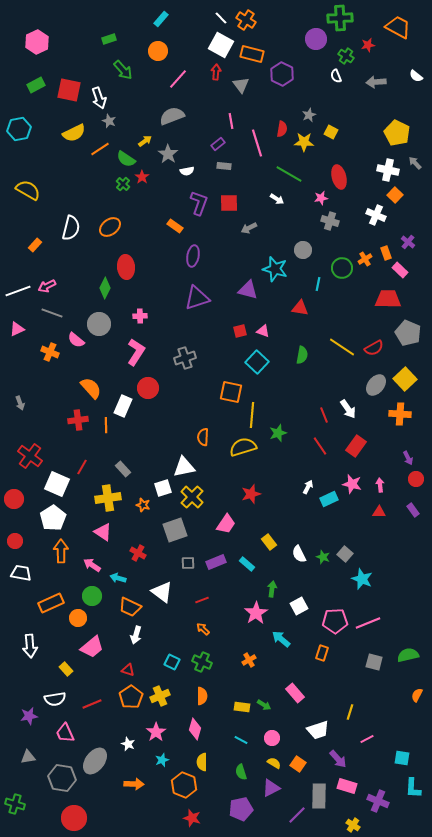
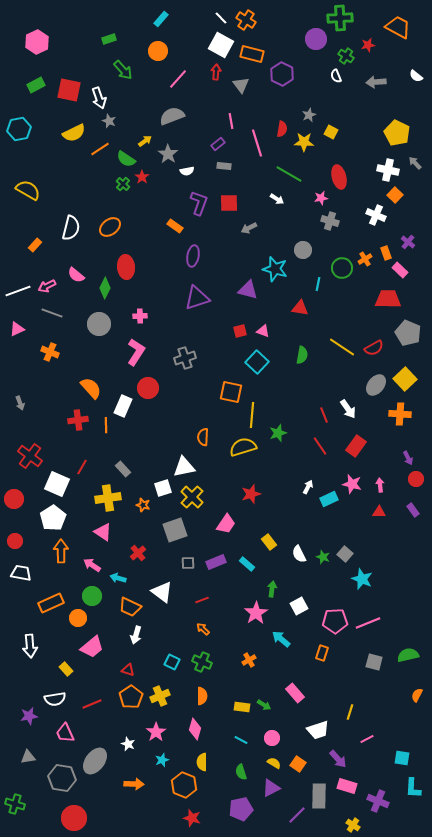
pink semicircle at (76, 340): moved 65 px up
red cross at (138, 553): rotated 21 degrees clockwise
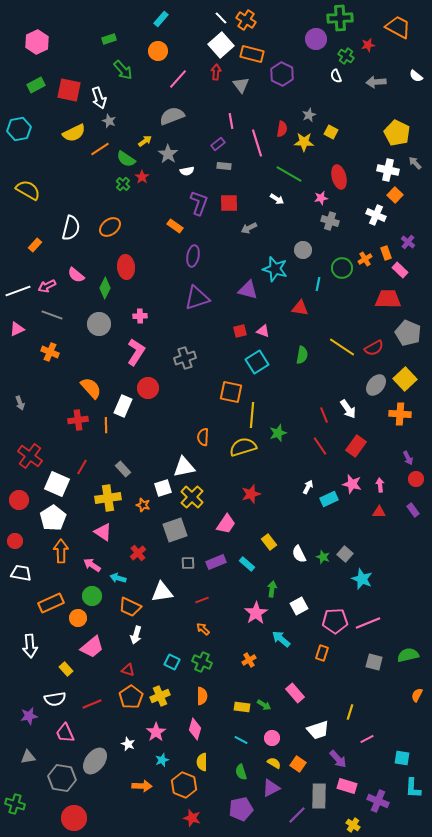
white square at (221, 45): rotated 20 degrees clockwise
gray line at (52, 313): moved 2 px down
cyan square at (257, 362): rotated 15 degrees clockwise
red circle at (14, 499): moved 5 px right, 1 px down
white triangle at (162, 592): rotated 45 degrees counterclockwise
orange arrow at (134, 784): moved 8 px right, 2 px down
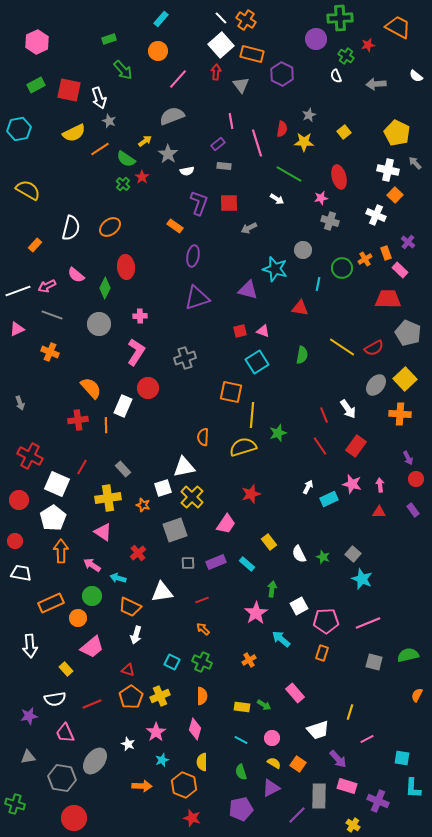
gray arrow at (376, 82): moved 2 px down
yellow square at (331, 132): moved 13 px right; rotated 24 degrees clockwise
red cross at (30, 456): rotated 10 degrees counterclockwise
gray square at (345, 554): moved 8 px right
pink pentagon at (335, 621): moved 9 px left
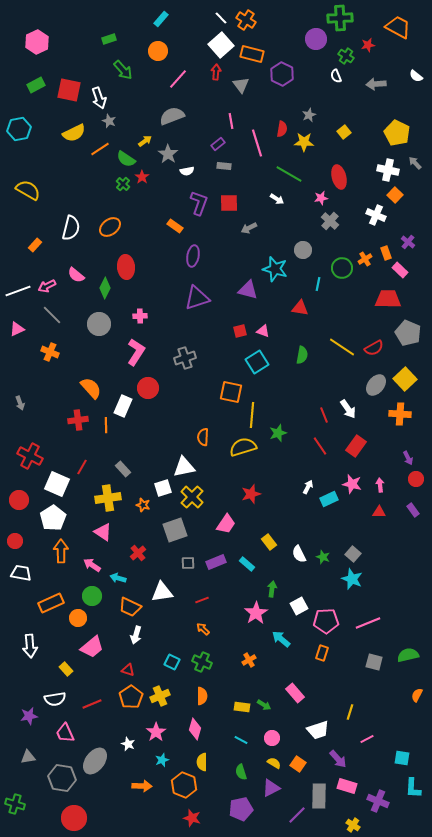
gray cross at (330, 221): rotated 24 degrees clockwise
gray line at (52, 315): rotated 25 degrees clockwise
cyan star at (362, 579): moved 10 px left
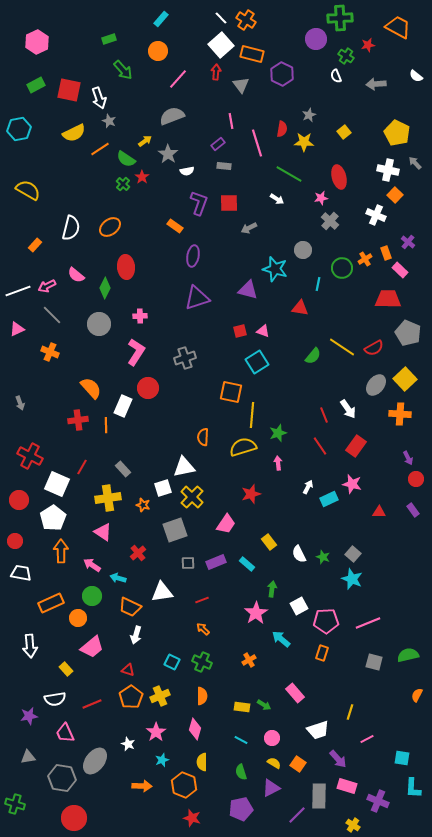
green semicircle at (302, 355): moved 11 px right, 1 px down; rotated 30 degrees clockwise
pink arrow at (380, 485): moved 102 px left, 22 px up
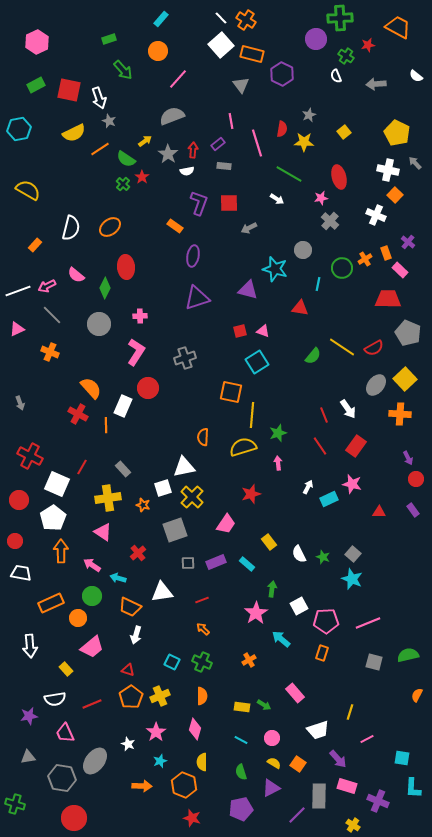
red arrow at (216, 72): moved 23 px left, 78 px down
red cross at (78, 420): moved 6 px up; rotated 36 degrees clockwise
cyan star at (162, 760): moved 2 px left, 1 px down
